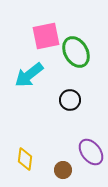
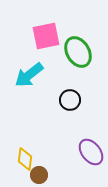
green ellipse: moved 2 px right
brown circle: moved 24 px left, 5 px down
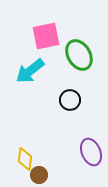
green ellipse: moved 1 px right, 3 px down
cyan arrow: moved 1 px right, 4 px up
purple ellipse: rotated 16 degrees clockwise
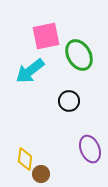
black circle: moved 1 px left, 1 px down
purple ellipse: moved 1 px left, 3 px up
brown circle: moved 2 px right, 1 px up
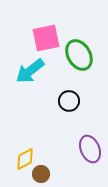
pink square: moved 2 px down
yellow diamond: rotated 55 degrees clockwise
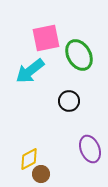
yellow diamond: moved 4 px right
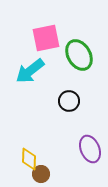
yellow diamond: rotated 60 degrees counterclockwise
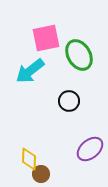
purple ellipse: rotated 72 degrees clockwise
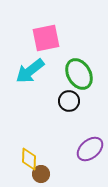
green ellipse: moved 19 px down
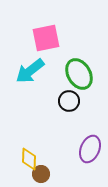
purple ellipse: rotated 28 degrees counterclockwise
